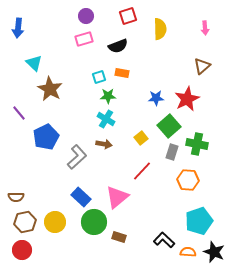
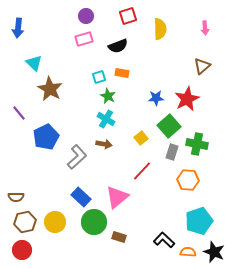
green star: rotated 28 degrees clockwise
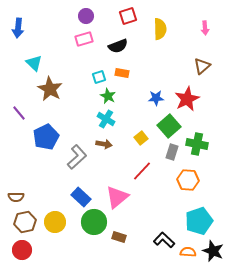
black star: moved 1 px left, 1 px up
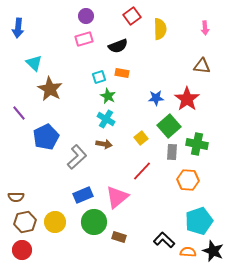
red square: moved 4 px right; rotated 18 degrees counterclockwise
brown triangle: rotated 48 degrees clockwise
red star: rotated 10 degrees counterclockwise
gray rectangle: rotated 14 degrees counterclockwise
blue rectangle: moved 2 px right, 2 px up; rotated 66 degrees counterclockwise
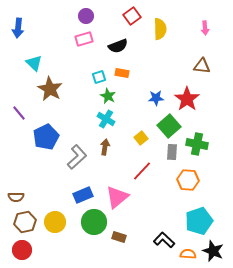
brown arrow: moved 1 px right, 3 px down; rotated 91 degrees counterclockwise
orange semicircle: moved 2 px down
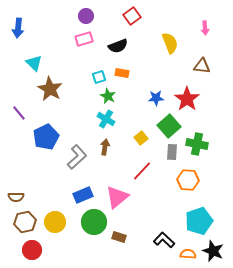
yellow semicircle: moved 10 px right, 14 px down; rotated 20 degrees counterclockwise
red circle: moved 10 px right
